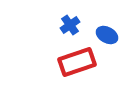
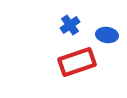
blue ellipse: rotated 20 degrees counterclockwise
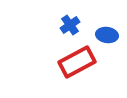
red rectangle: rotated 9 degrees counterclockwise
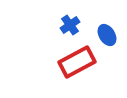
blue ellipse: rotated 50 degrees clockwise
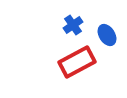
blue cross: moved 3 px right
